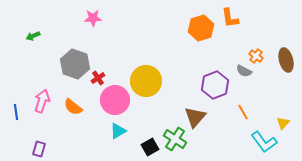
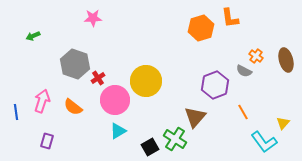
purple rectangle: moved 8 px right, 8 px up
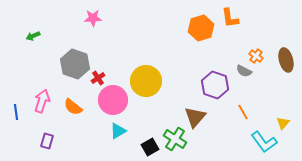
purple hexagon: rotated 20 degrees counterclockwise
pink circle: moved 2 px left
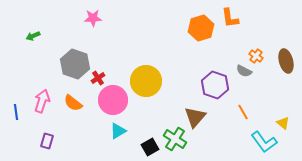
brown ellipse: moved 1 px down
orange semicircle: moved 4 px up
yellow triangle: rotated 32 degrees counterclockwise
